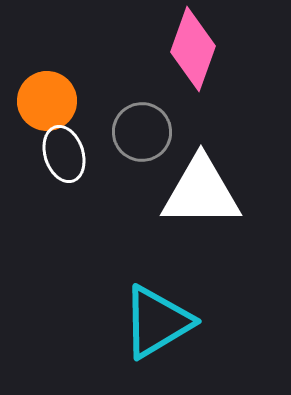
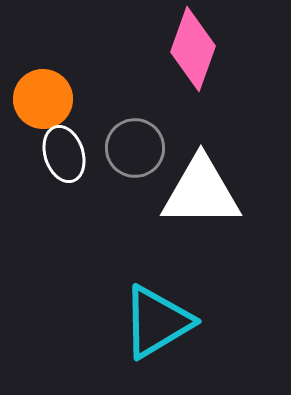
orange circle: moved 4 px left, 2 px up
gray circle: moved 7 px left, 16 px down
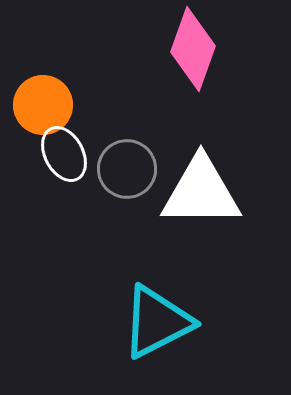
orange circle: moved 6 px down
gray circle: moved 8 px left, 21 px down
white ellipse: rotated 10 degrees counterclockwise
cyan triangle: rotated 4 degrees clockwise
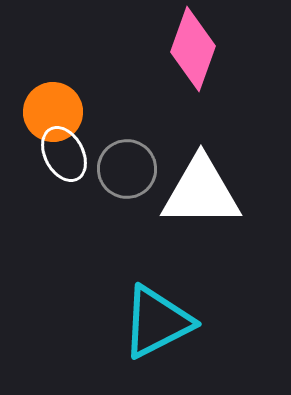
orange circle: moved 10 px right, 7 px down
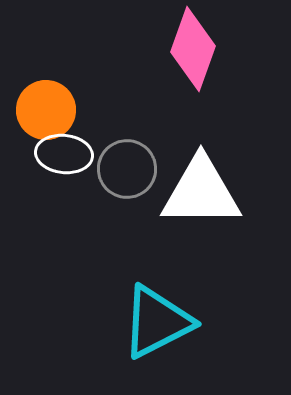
orange circle: moved 7 px left, 2 px up
white ellipse: rotated 56 degrees counterclockwise
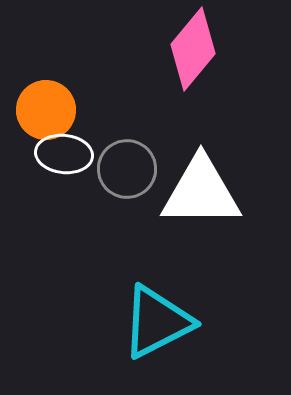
pink diamond: rotated 20 degrees clockwise
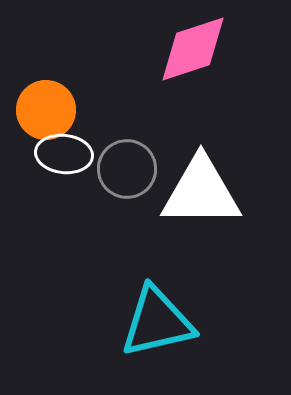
pink diamond: rotated 32 degrees clockwise
cyan triangle: rotated 14 degrees clockwise
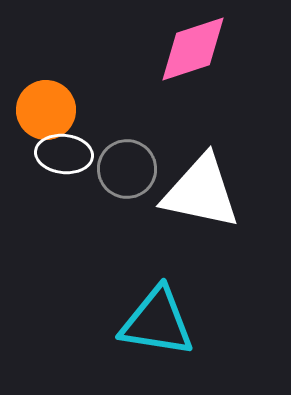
white triangle: rotated 12 degrees clockwise
cyan triangle: rotated 22 degrees clockwise
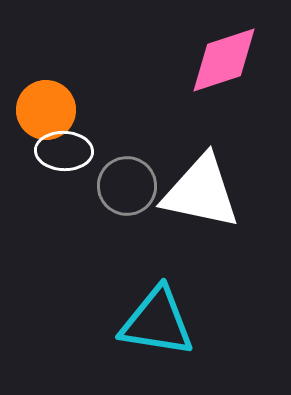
pink diamond: moved 31 px right, 11 px down
white ellipse: moved 3 px up; rotated 4 degrees counterclockwise
gray circle: moved 17 px down
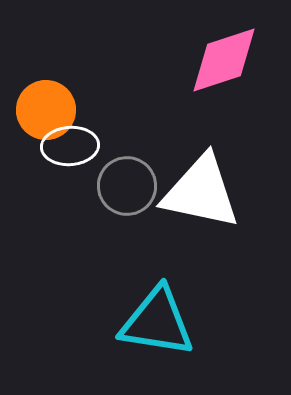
white ellipse: moved 6 px right, 5 px up; rotated 6 degrees counterclockwise
